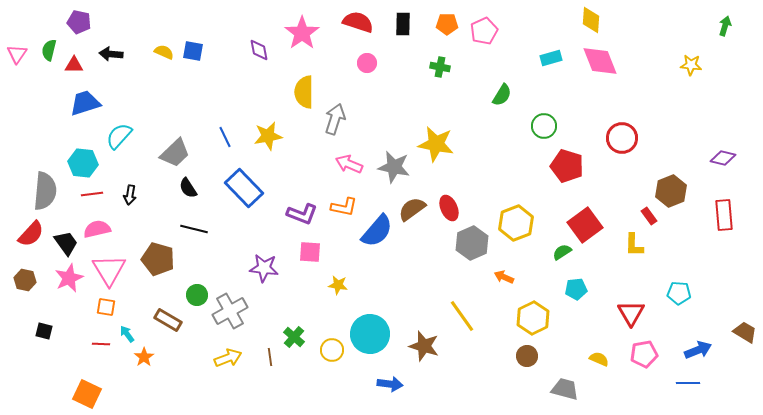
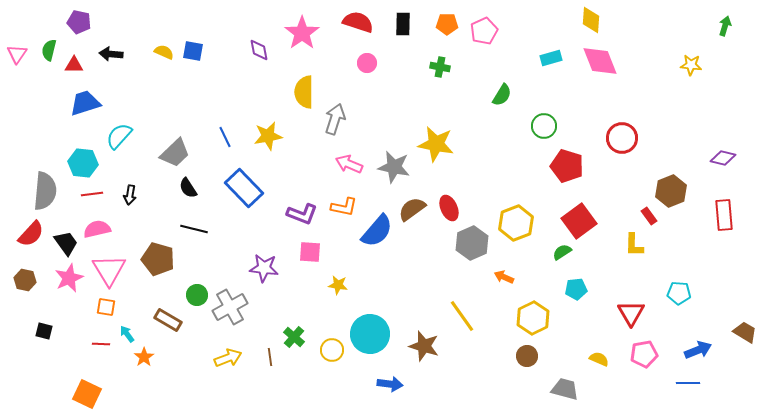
red square at (585, 225): moved 6 px left, 4 px up
gray cross at (230, 311): moved 4 px up
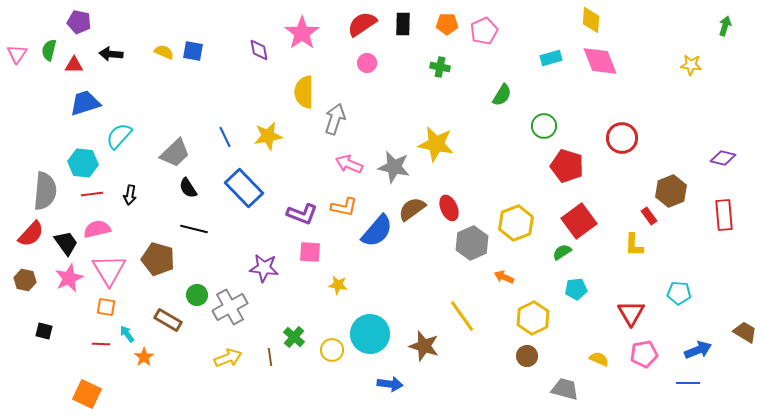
red semicircle at (358, 22): moved 4 px right, 2 px down; rotated 52 degrees counterclockwise
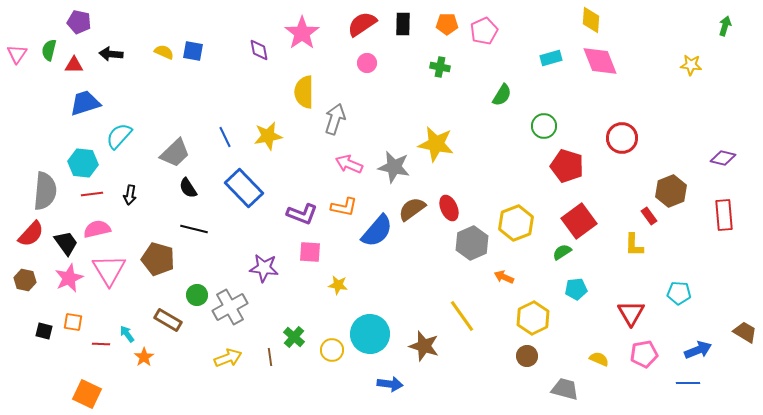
orange square at (106, 307): moved 33 px left, 15 px down
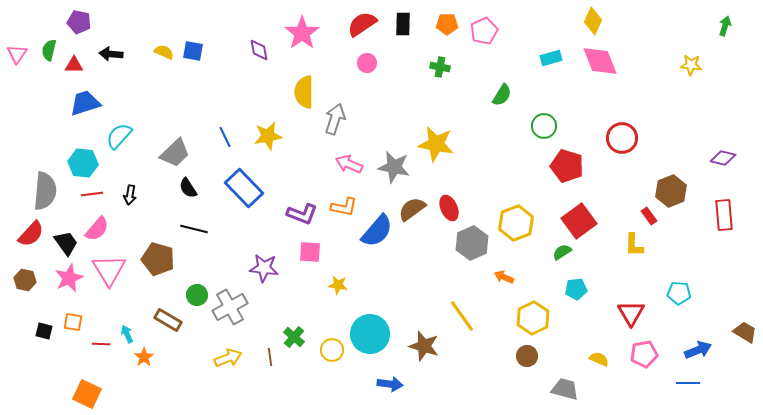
yellow diamond at (591, 20): moved 2 px right, 1 px down; rotated 20 degrees clockwise
pink semicircle at (97, 229): rotated 144 degrees clockwise
cyan arrow at (127, 334): rotated 12 degrees clockwise
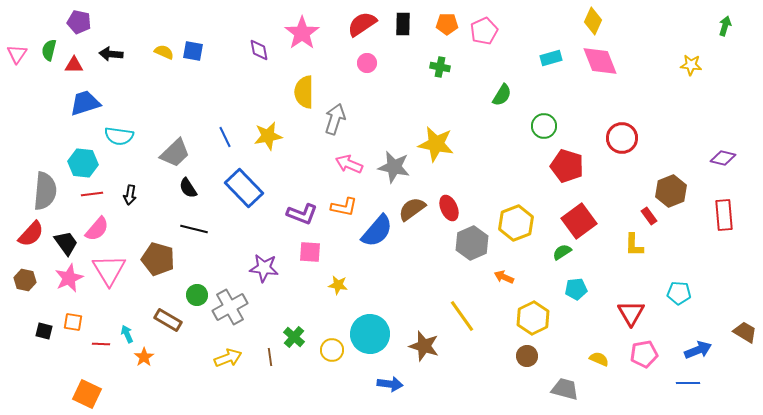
cyan semicircle at (119, 136): rotated 124 degrees counterclockwise
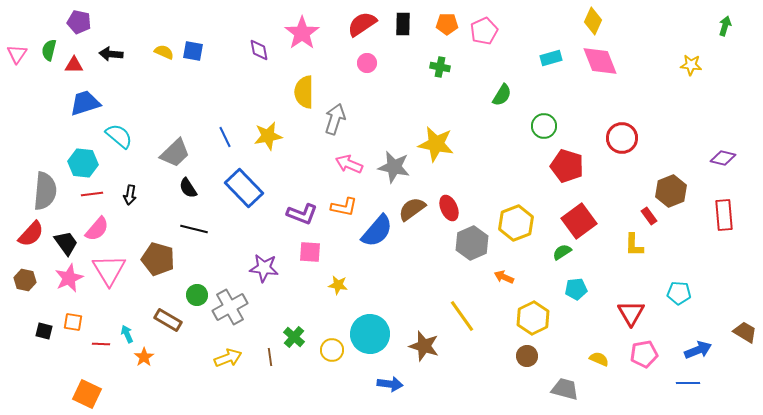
cyan semicircle at (119, 136): rotated 148 degrees counterclockwise
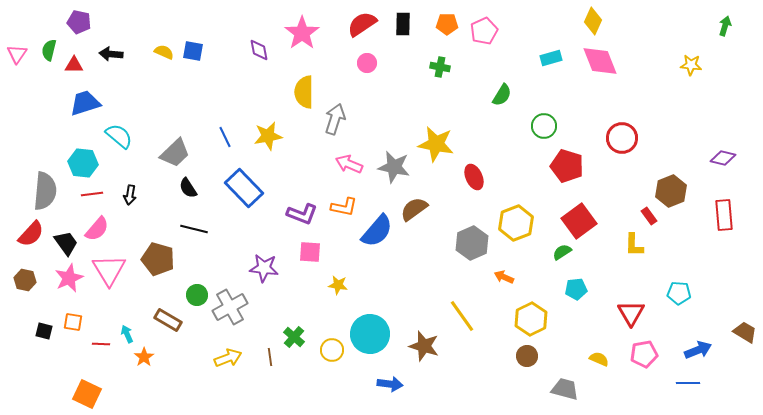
red ellipse at (449, 208): moved 25 px right, 31 px up
brown semicircle at (412, 209): moved 2 px right
yellow hexagon at (533, 318): moved 2 px left, 1 px down
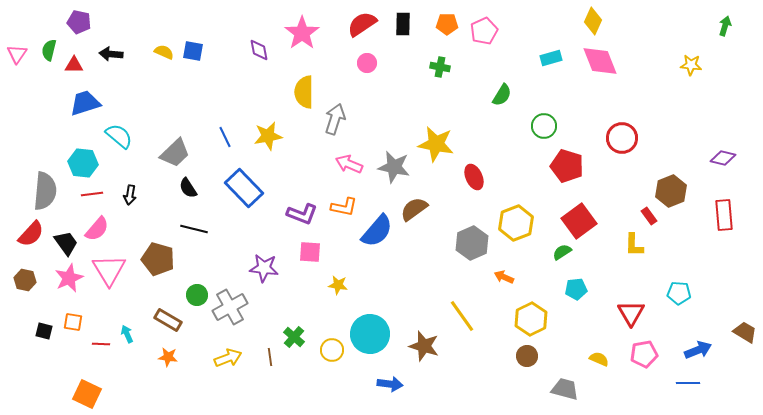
orange star at (144, 357): moved 24 px right; rotated 30 degrees counterclockwise
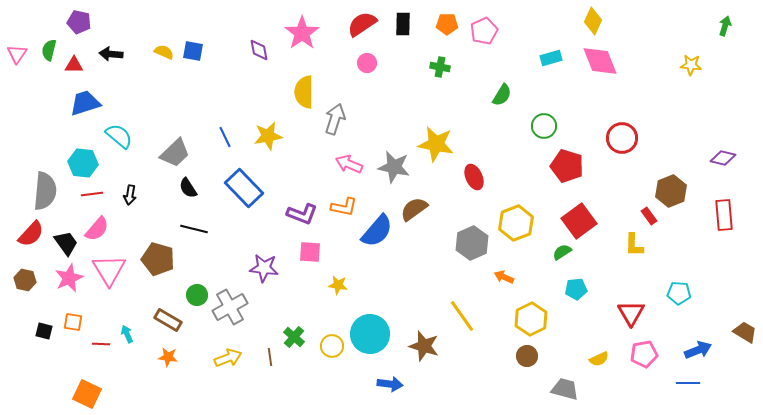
yellow circle at (332, 350): moved 4 px up
yellow semicircle at (599, 359): rotated 132 degrees clockwise
